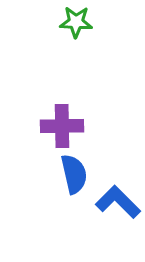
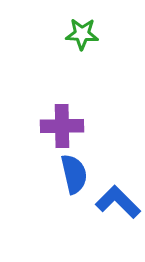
green star: moved 6 px right, 12 px down
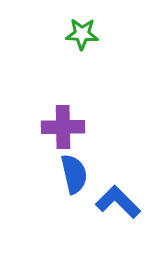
purple cross: moved 1 px right, 1 px down
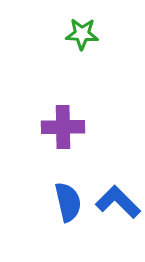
blue semicircle: moved 6 px left, 28 px down
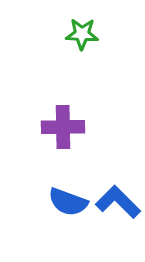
blue semicircle: rotated 123 degrees clockwise
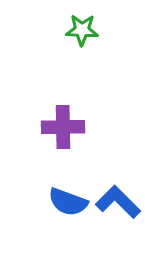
green star: moved 4 px up
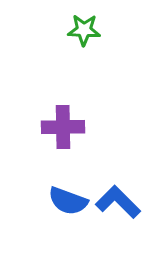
green star: moved 2 px right
blue semicircle: moved 1 px up
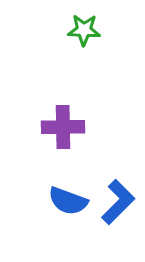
blue L-shape: rotated 90 degrees clockwise
